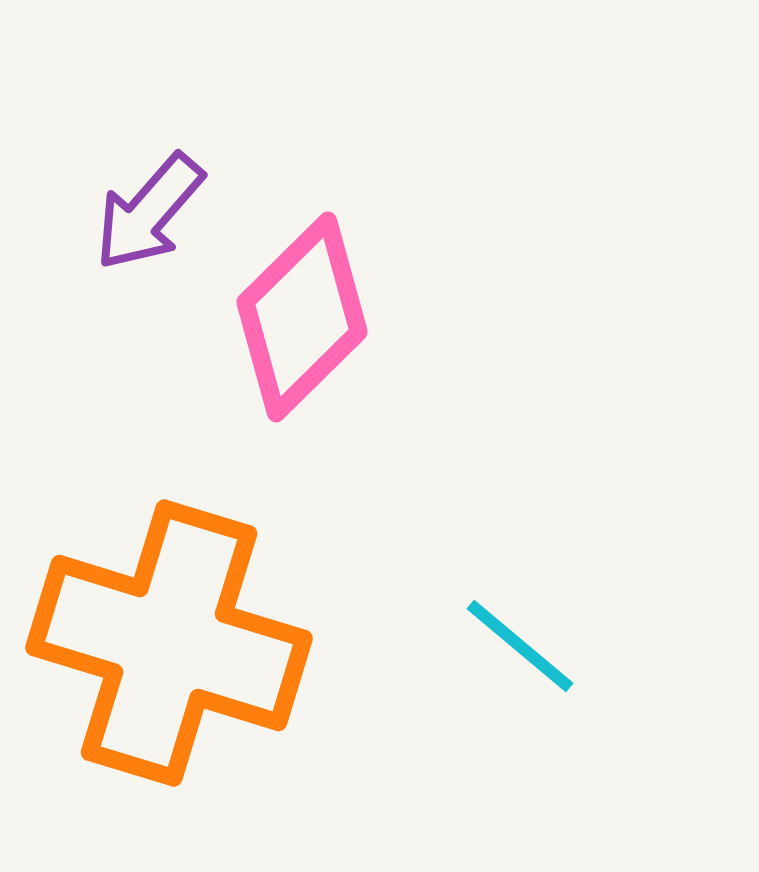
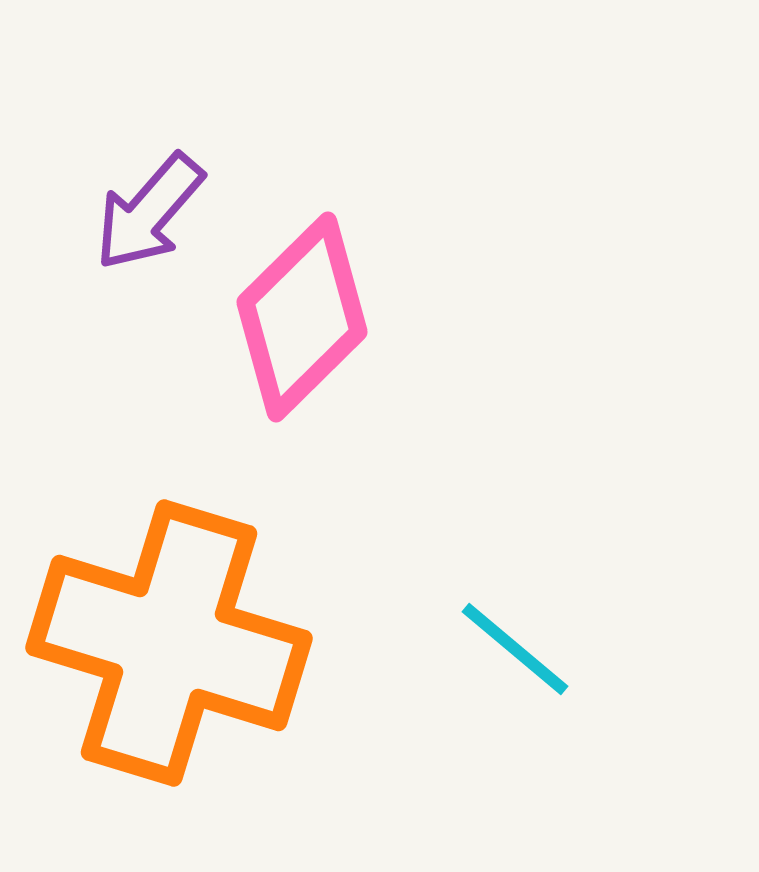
cyan line: moved 5 px left, 3 px down
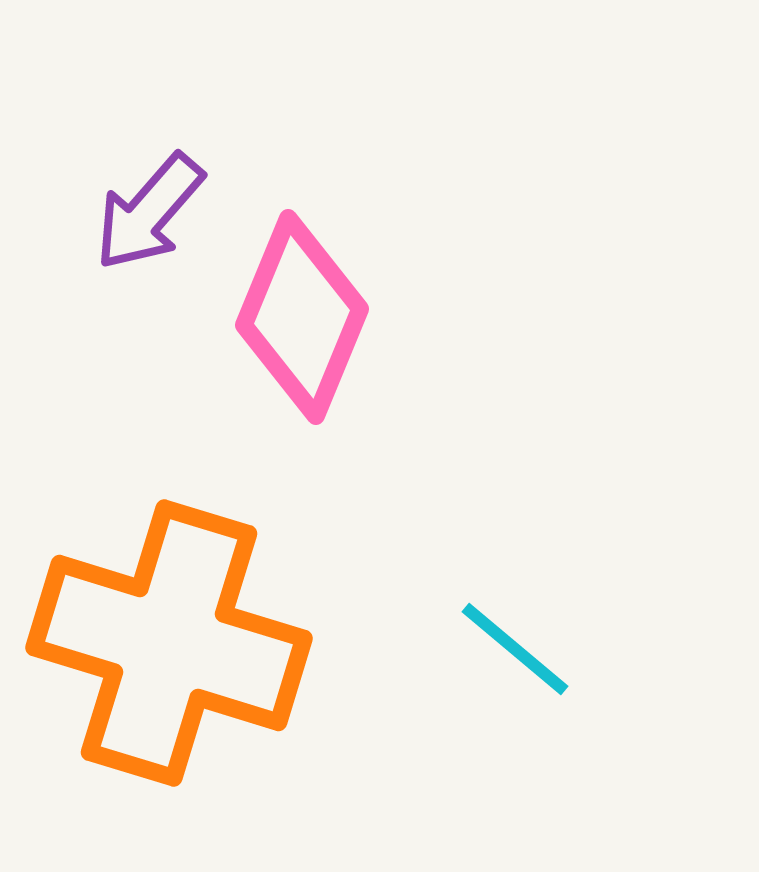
pink diamond: rotated 23 degrees counterclockwise
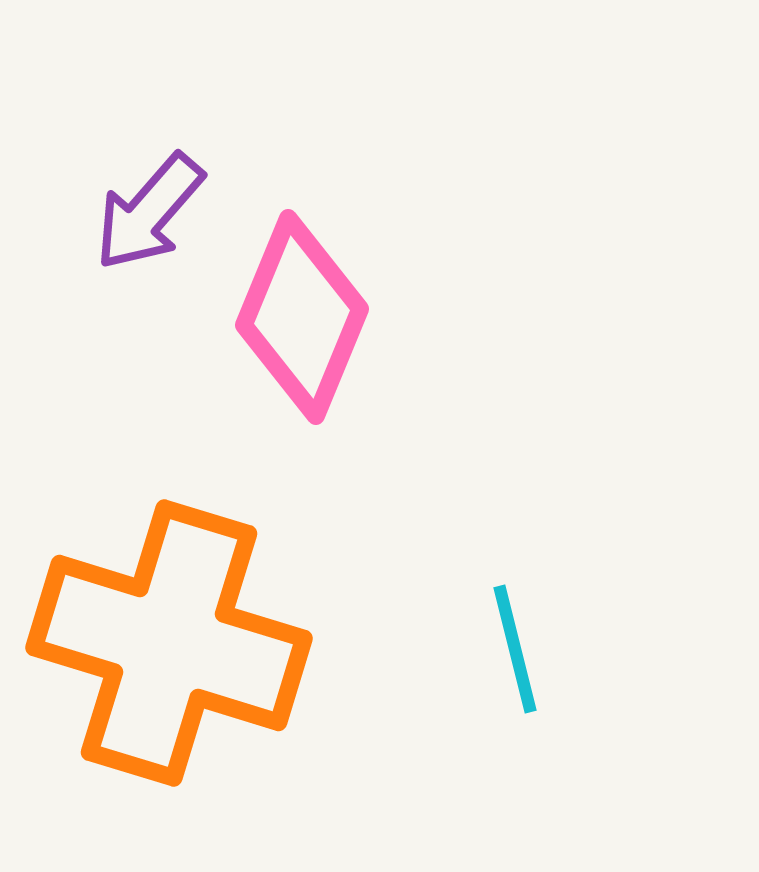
cyan line: rotated 36 degrees clockwise
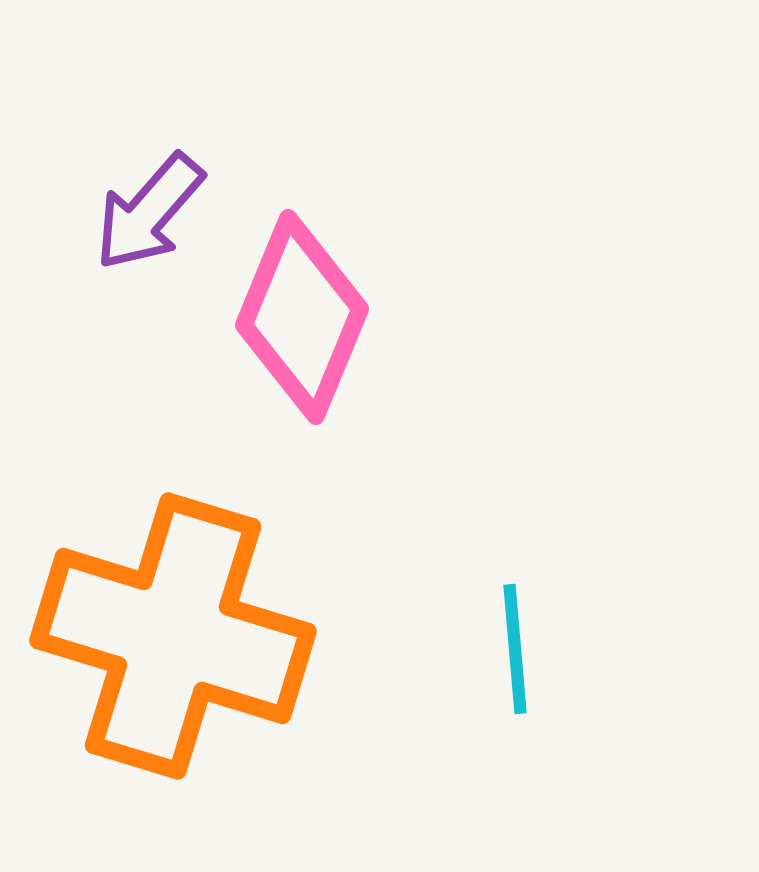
orange cross: moved 4 px right, 7 px up
cyan line: rotated 9 degrees clockwise
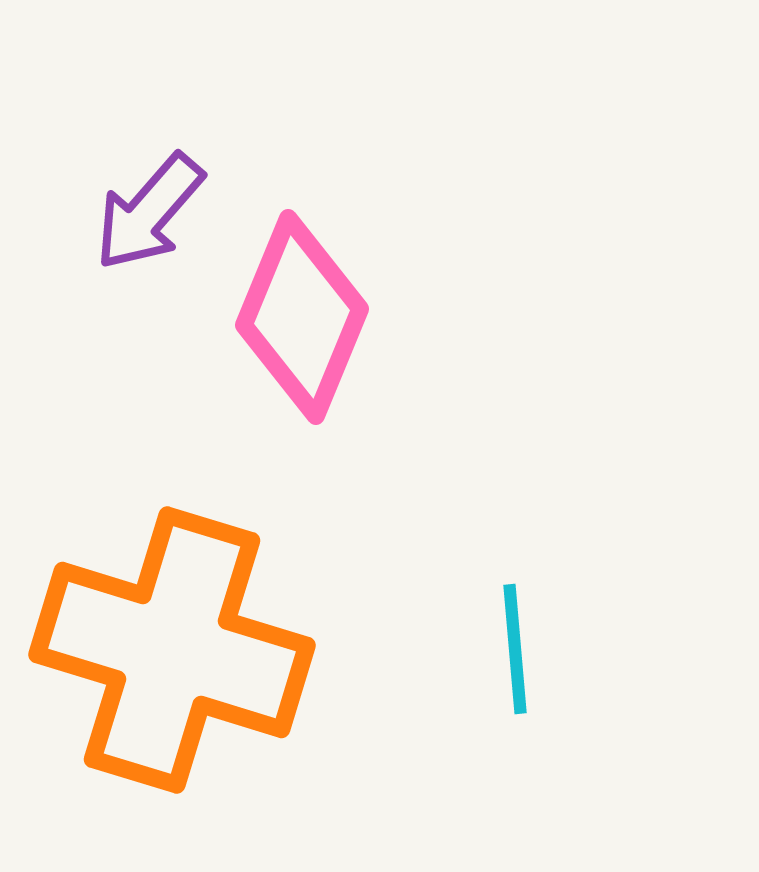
orange cross: moved 1 px left, 14 px down
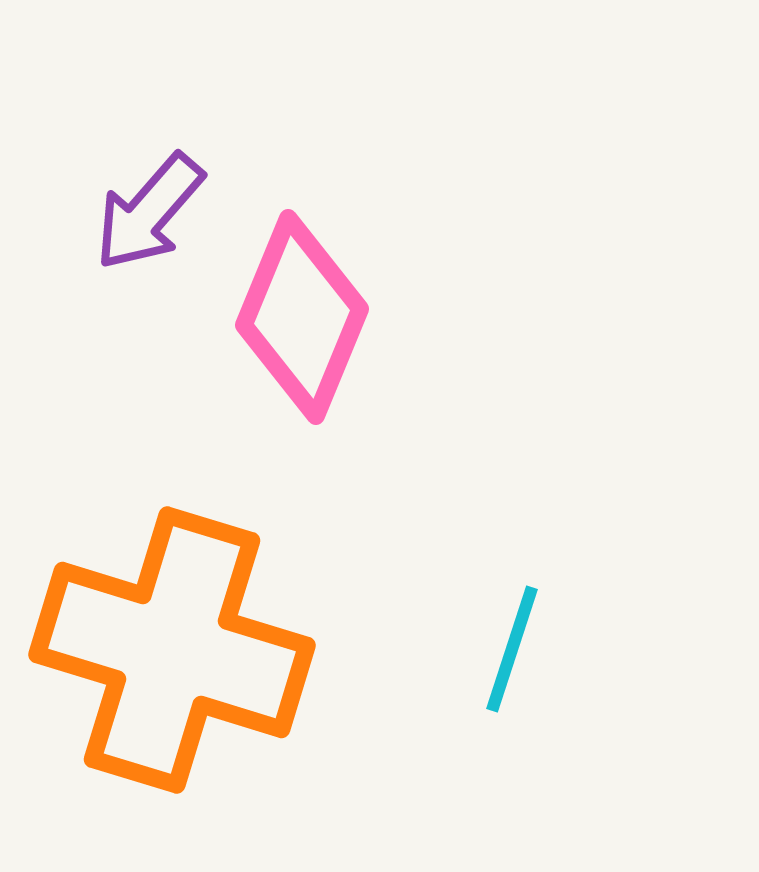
cyan line: moved 3 px left; rotated 23 degrees clockwise
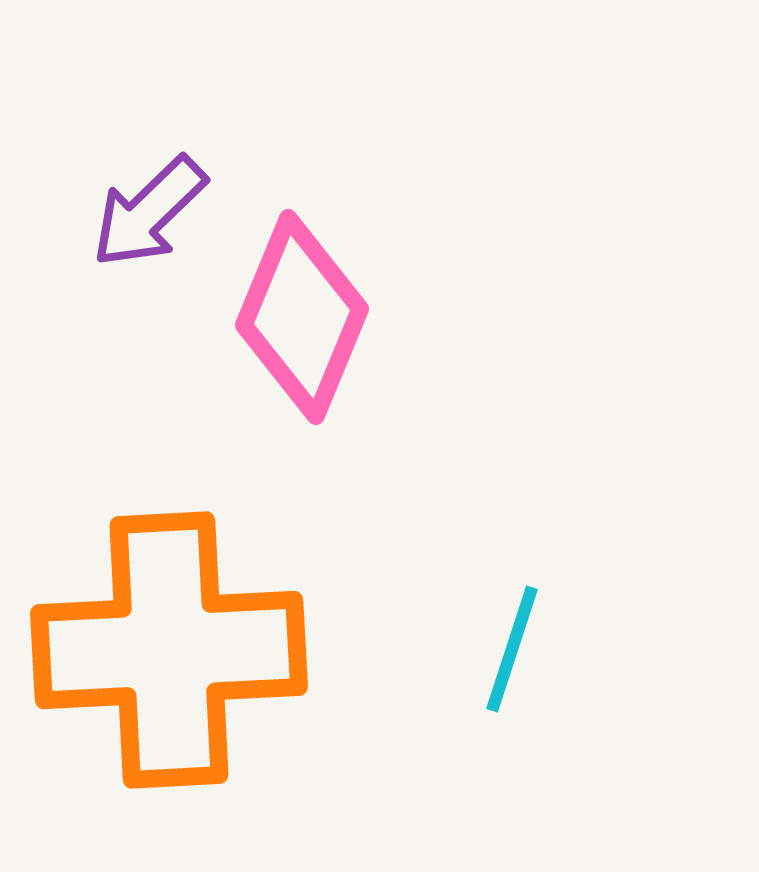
purple arrow: rotated 5 degrees clockwise
orange cross: moved 3 px left; rotated 20 degrees counterclockwise
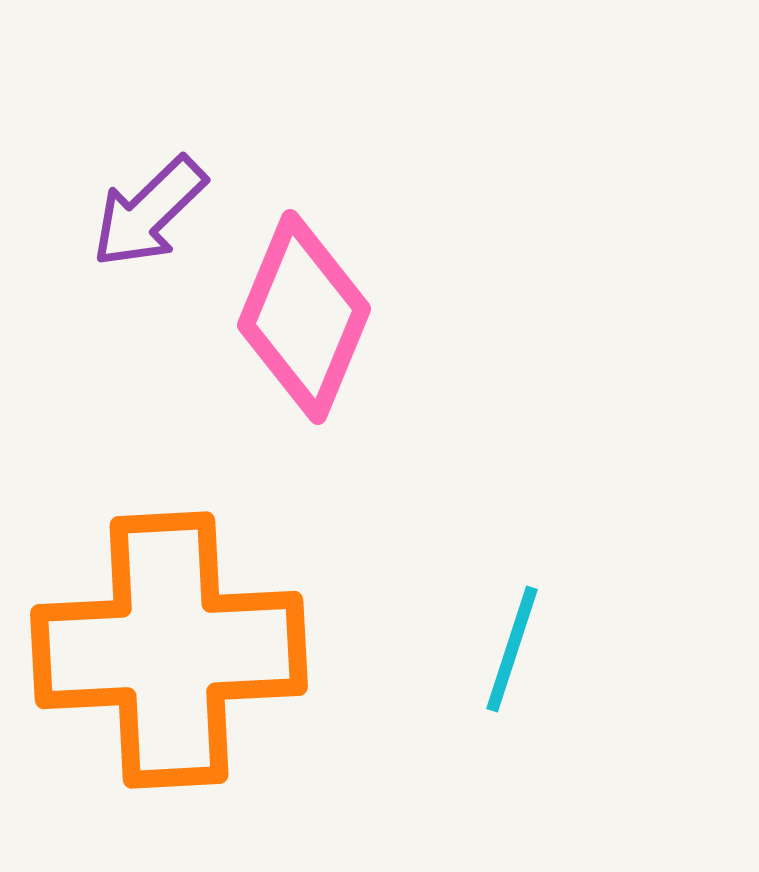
pink diamond: moved 2 px right
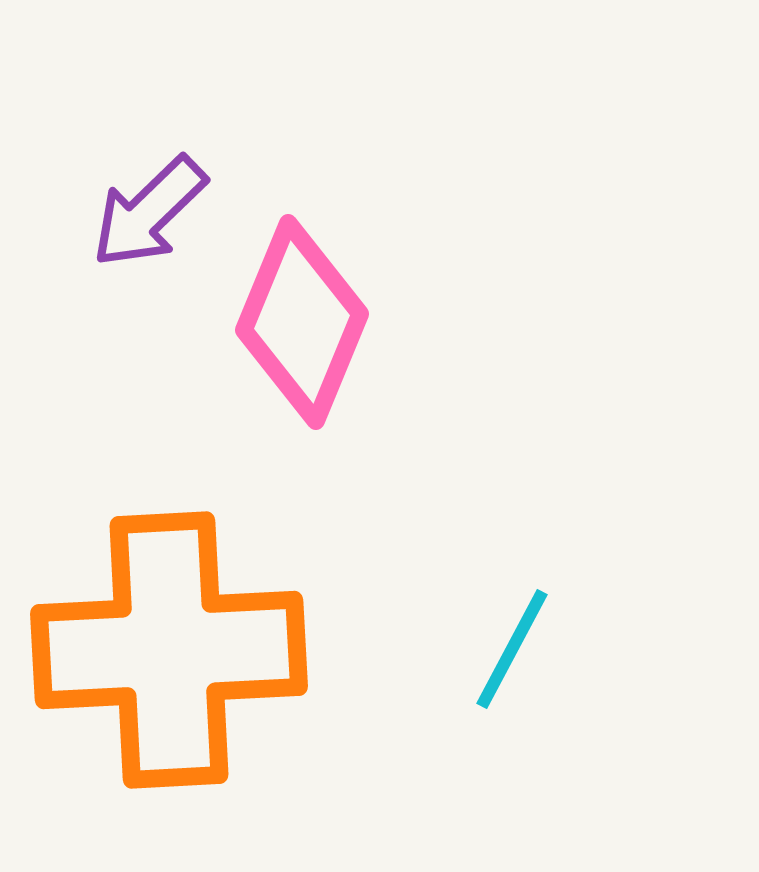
pink diamond: moved 2 px left, 5 px down
cyan line: rotated 10 degrees clockwise
